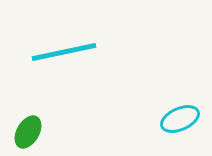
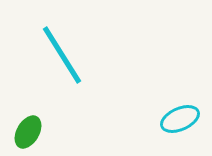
cyan line: moved 2 px left, 3 px down; rotated 70 degrees clockwise
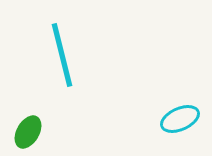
cyan line: rotated 18 degrees clockwise
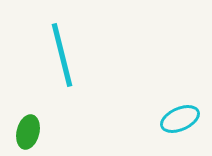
green ellipse: rotated 16 degrees counterclockwise
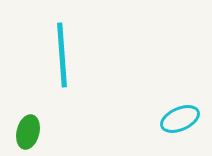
cyan line: rotated 10 degrees clockwise
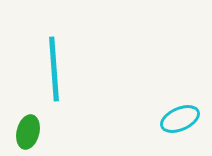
cyan line: moved 8 px left, 14 px down
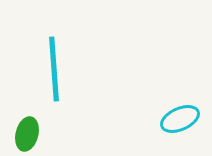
green ellipse: moved 1 px left, 2 px down
